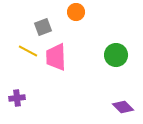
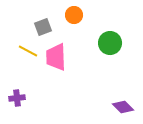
orange circle: moved 2 px left, 3 px down
green circle: moved 6 px left, 12 px up
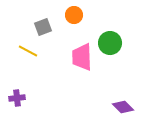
pink trapezoid: moved 26 px right
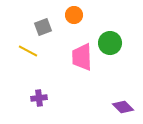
purple cross: moved 22 px right
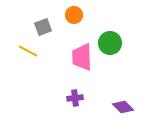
purple cross: moved 36 px right
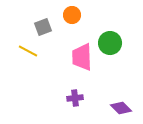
orange circle: moved 2 px left
purple diamond: moved 2 px left, 1 px down
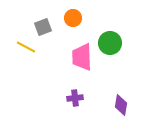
orange circle: moved 1 px right, 3 px down
yellow line: moved 2 px left, 4 px up
purple diamond: moved 3 px up; rotated 55 degrees clockwise
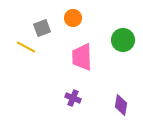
gray square: moved 1 px left, 1 px down
green circle: moved 13 px right, 3 px up
purple cross: moved 2 px left; rotated 28 degrees clockwise
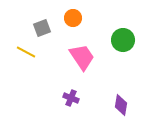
yellow line: moved 5 px down
pink trapezoid: rotated 148 degrees clockwise
purple cross: moved 2 px left
